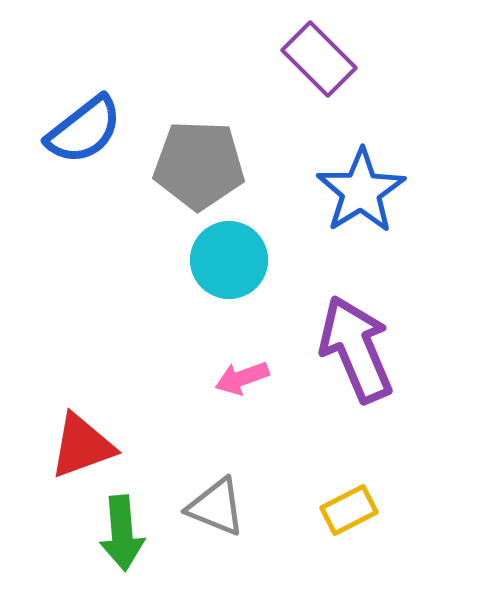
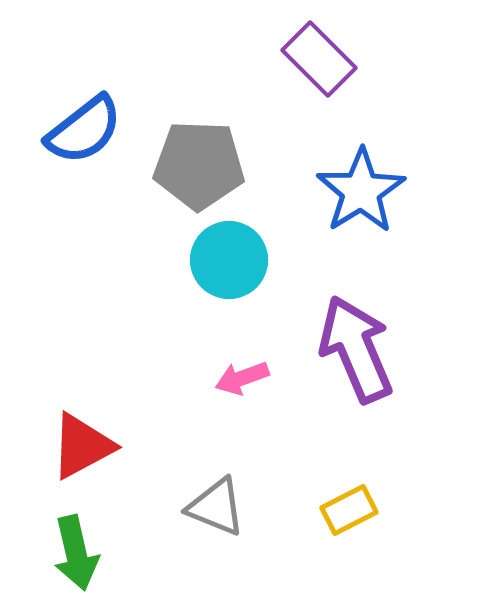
red triangle: rotated 8 degrees counterclockwise
green arrow: moved 46 px left, 20 px down; rotated 8 degrees counterclockwise
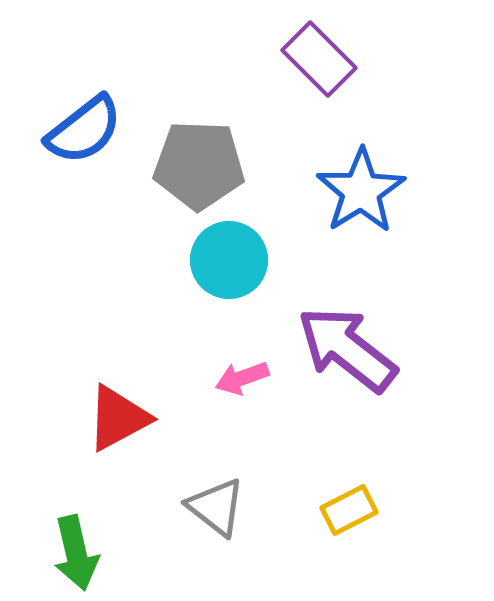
purple arrow: moved 9 px left; rotated 29 degrees counterclockwise
red triangle: moved 36 px right, 28 px up
gray triangle: rotated 16 degrees clockwise
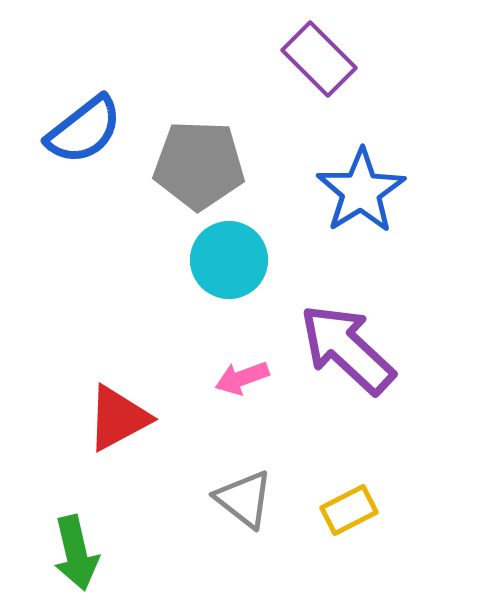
purple arrow: rotated 5 degrees clockwise
gray triangle: moved 28 px right, 8 px up
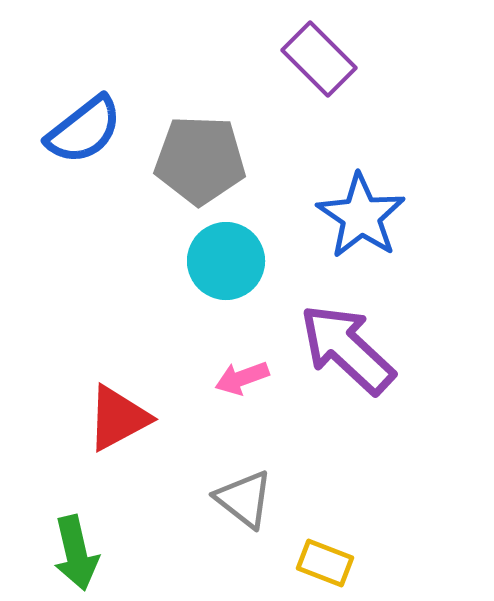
gray pentagon: moved 1 px right, 5 px up
blue star: moved 25 px down; rotated 6 degrees counterclockwise
cyan circle: moved 3 px left, 1 px down
yellow rectangle: moved 24 px left, 53 px down; rotated 48 degrees clockwise
